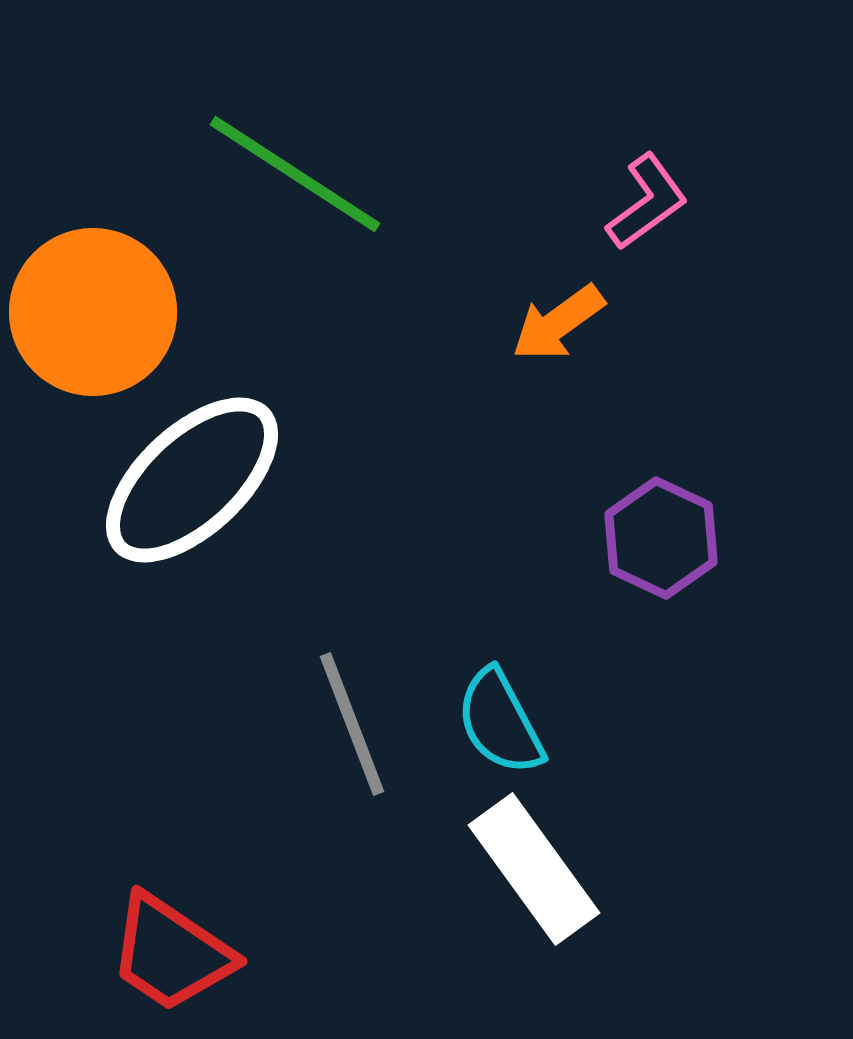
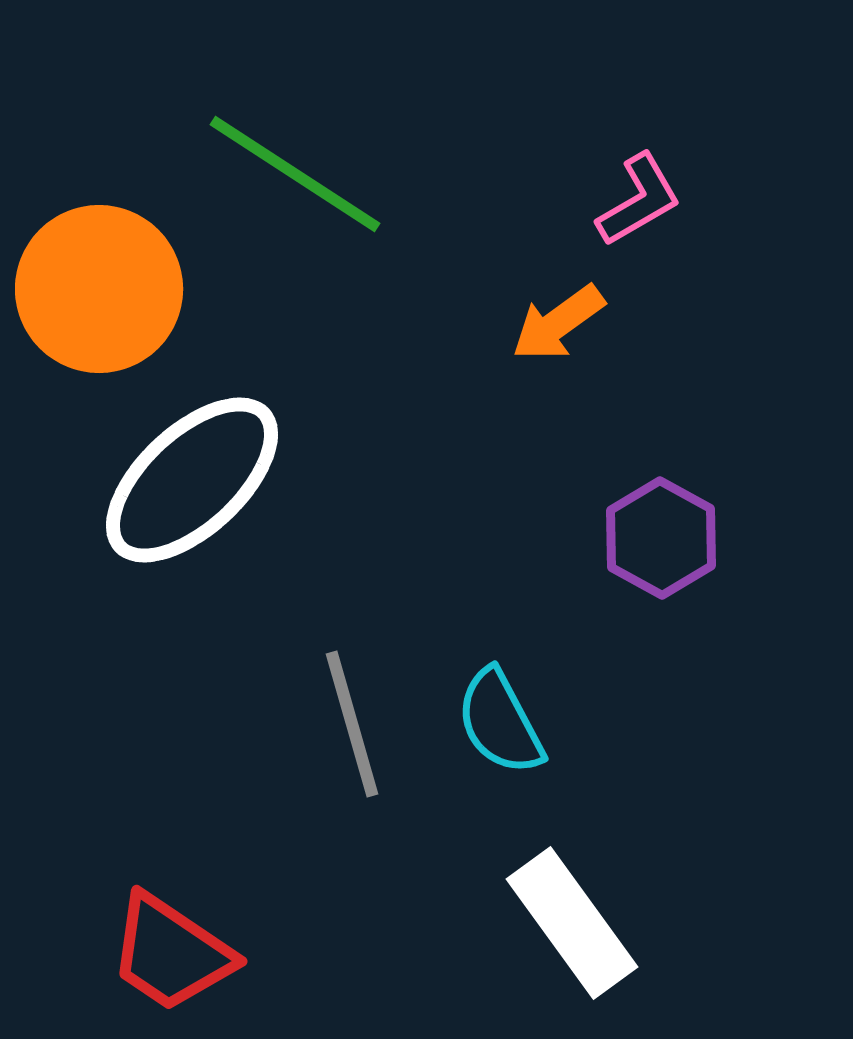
pink L-shape: moved 8 px left, 2 px up; rotated 6 degrees clockwise
orange circle: moved 6 px right, 23 px up
purple hexagon: rotated 4 degrees clockwise
gray line: rotated 5 degrees clockwise
white rectangle: moved 38 px right, 54 px down
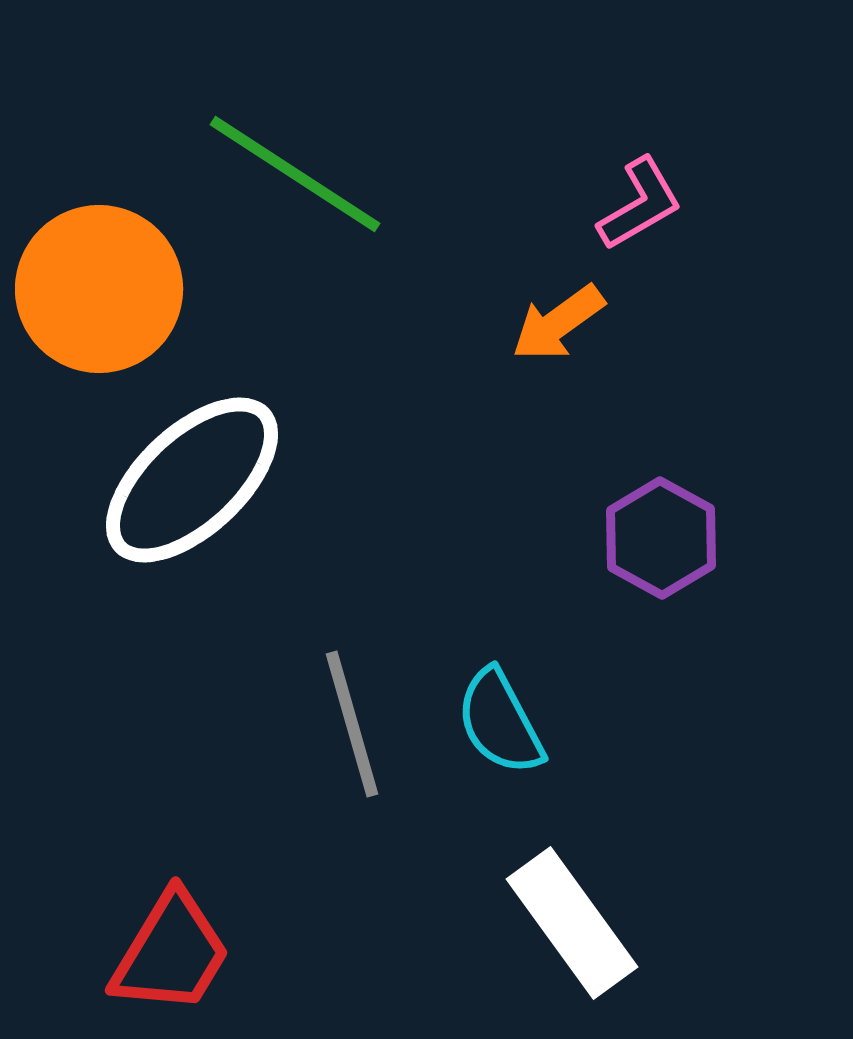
pink L-shape: moved 1 px right, 4 px down
red trapezoid: rotated 93 degrees counterclockwise
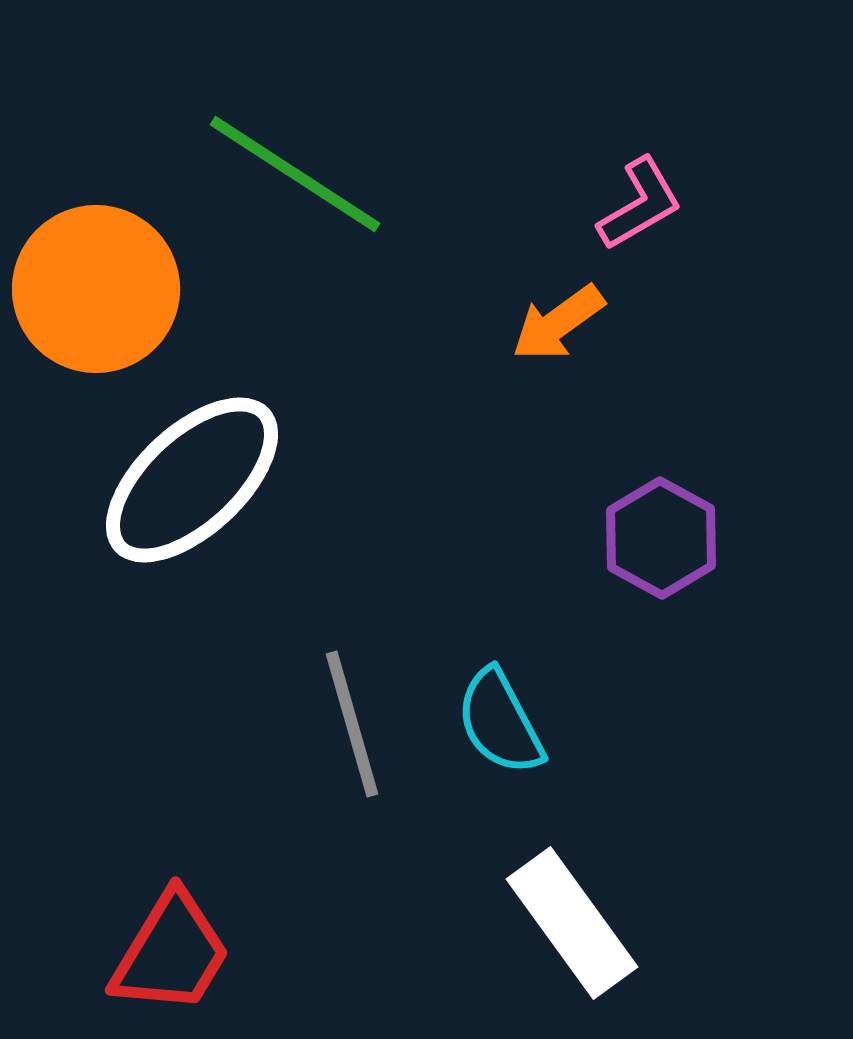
orange circle: moved 3 px left
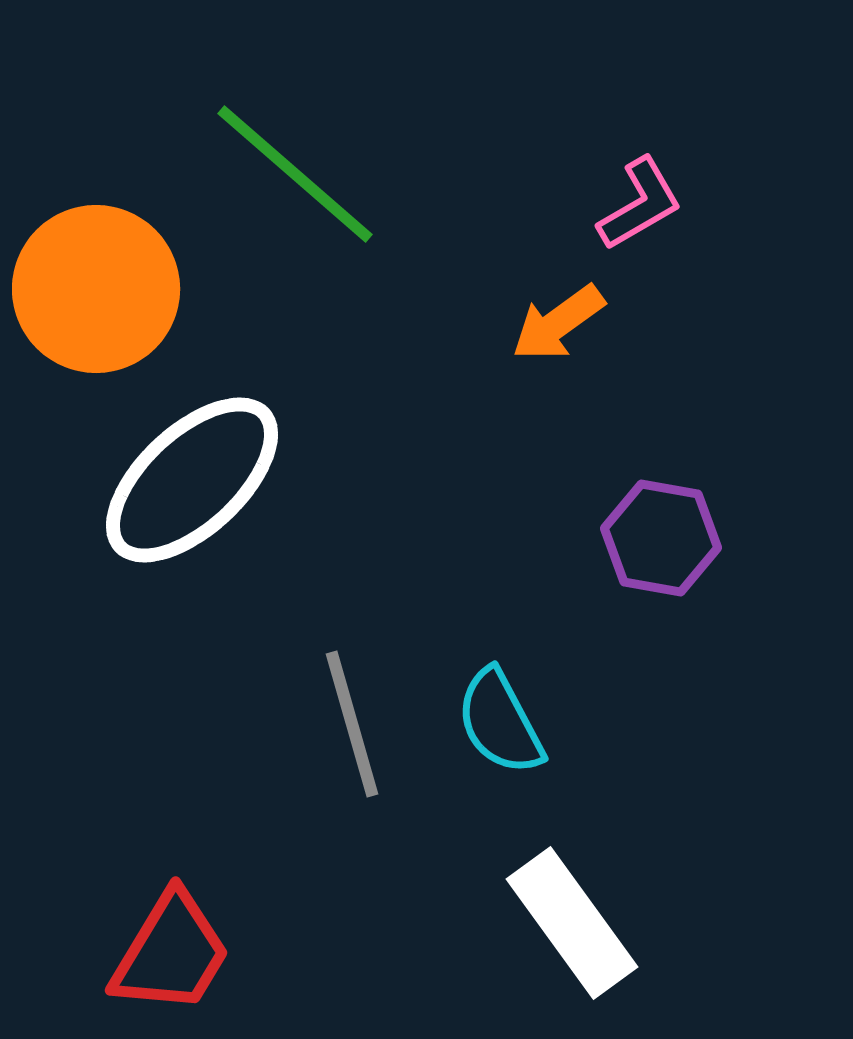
green line: rotated 8 degrees clockwise
purple hexagon: rotated 19 degrees counterclockwise
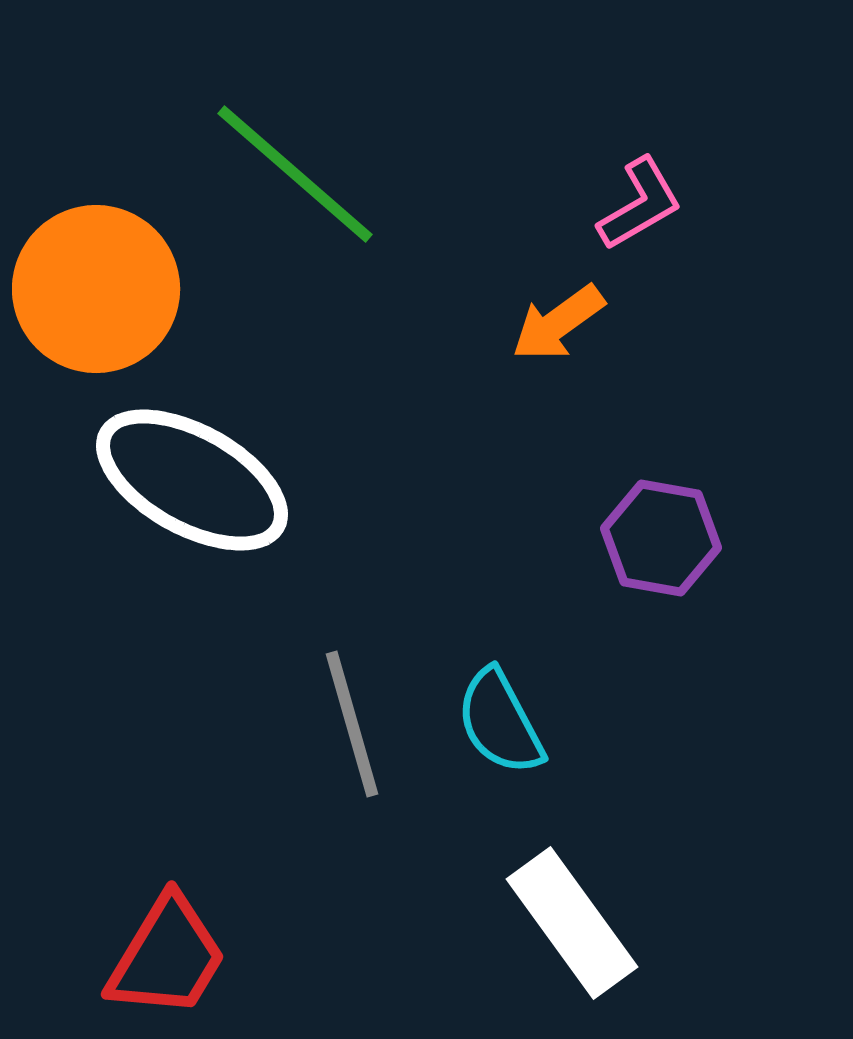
white ellipse: rotated 72 degrees clockwise
red trapezoid: moved 4 px left, 4 px down
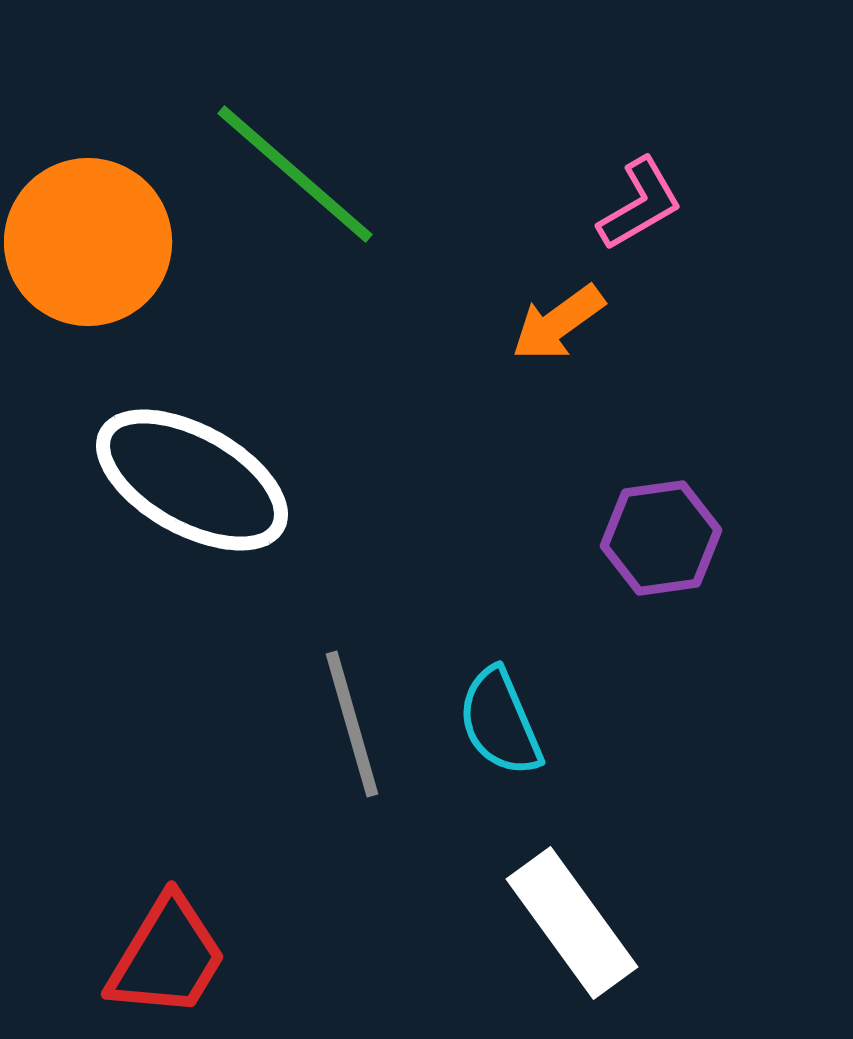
orange circle: moved 8 px left, 47 px up
purple hexagon: rotated 18 degrees counterclockwise
cyan semicircle: rotated 5 degrees clockwise
